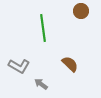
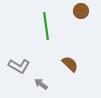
green line: moved 3 px right, 2 px up
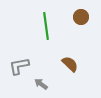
brown circle: moved 6 px down
gray L-shape: rotated 140 degrees clockwise
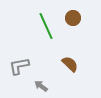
brown circle: moved 8 px left, 1 px down
green line: rotated 16 degrees counterclockwise
gray arrow: moved 2 px down
